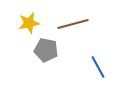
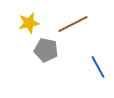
brown line: rotated 12 degrees counterclockwise
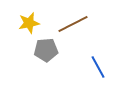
gray pentagon: rotated 15 degrees counterclockwise
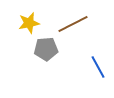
gray pentagon: moved 1 px up
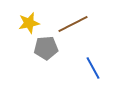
gray pentagon: moved 1 px up
blue line: moved 5 px left, 1 px down
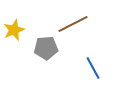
yellow star: moved 15 px left, 7 px down; rotated 10 degrees counterclockwise
